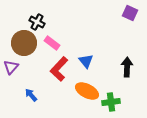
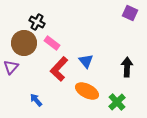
blue arrow: moved 5 px right, 5 px down
green cross: moved 6 px right; rotated 36 degrees counterclockwise
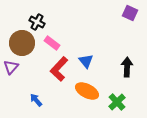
brown circle: moved 2 px left
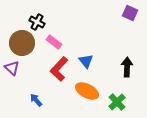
pink rectangle: moved 2 px right, 1 px up
purple triangle: moved 1 px right, 1 px down; rotated 28 degrees counterclockwise
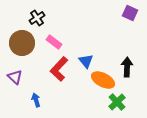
black cross: moved 4 px up; rotated 28 degrees clockwise
purple triangle: moved 3 px right, 9 px down
orange ellipse: moved 16 px right, 11 px up
blue arrow: rotated 24 degrees clockwise
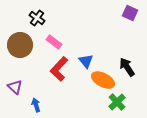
black cross: rotated 21 degrees counterclockwise
brown circle: moved 2 px left, 2 px down
black arrow: rotated 36 degrees counterclockwise
purple triangle: moved 10 px down
blue arrow: moved 5 px down
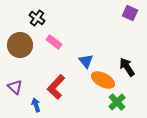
red L-shape: moved 3 px left, 18 px down
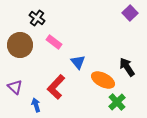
purple square: rotated 21 degrees clockwise
blue triangle: moved 8 px left, 1 px down
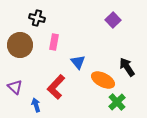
purple square: moved 17 px left, 7 px down
black cross: rotated 21 degrees counterclockwise
pink rectangle: rotated 63 degrees clockwise
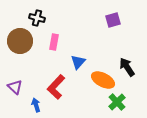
purple square: rotated 28 degrees clockwise
brown circle: moved 4 px up
blue triangle: rotated 21 degrees clockwise
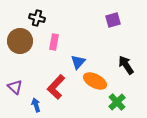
black arrow: moved 1 px left, 2 px up
orange ellipse: moved 8 px left, 1 px down
